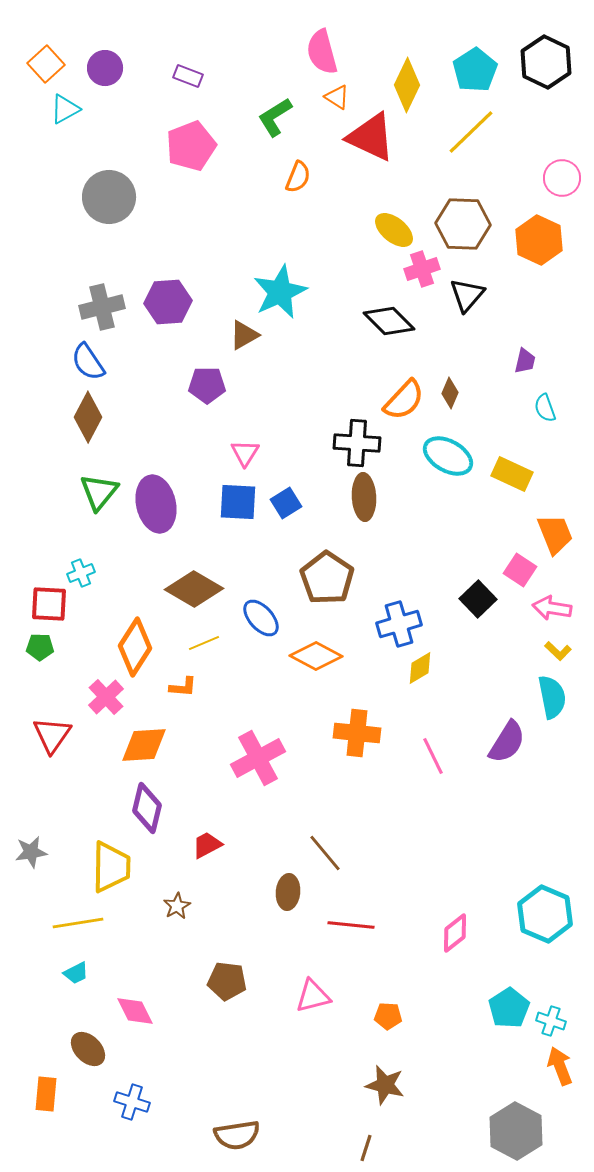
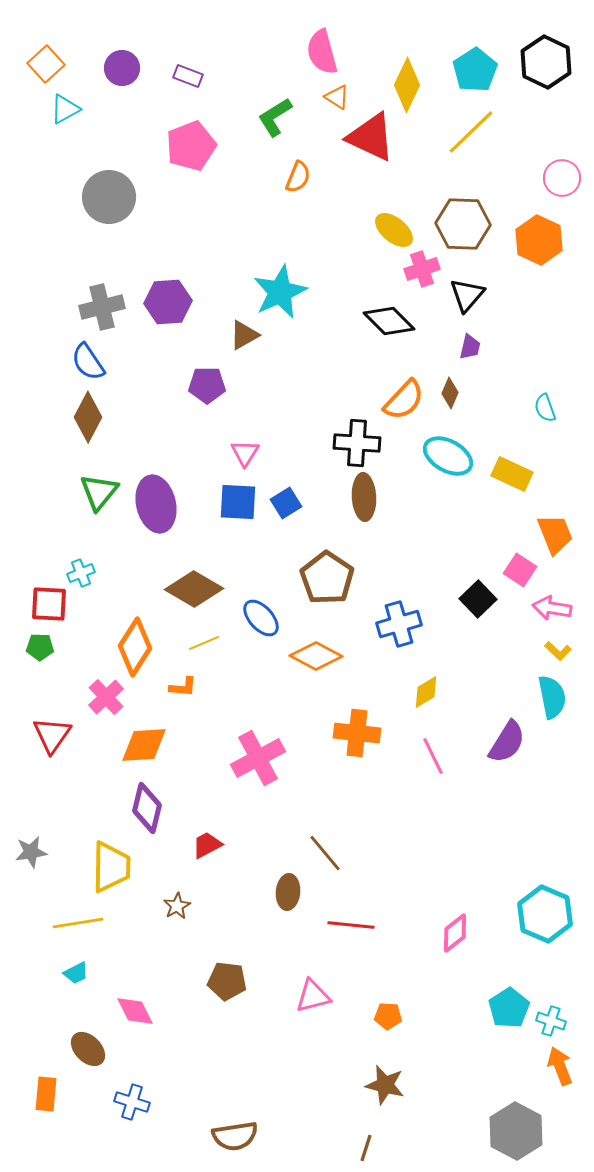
purple circle at (105, 68): moved 17 px right
purple trapezoid at (525, 361): moved 55 px left, 14 px up
yellow diamond at (420, 668): moved 6 px right, 24 px down
brown semicircle at (237, 1135): moved 2 px left, 1 px down
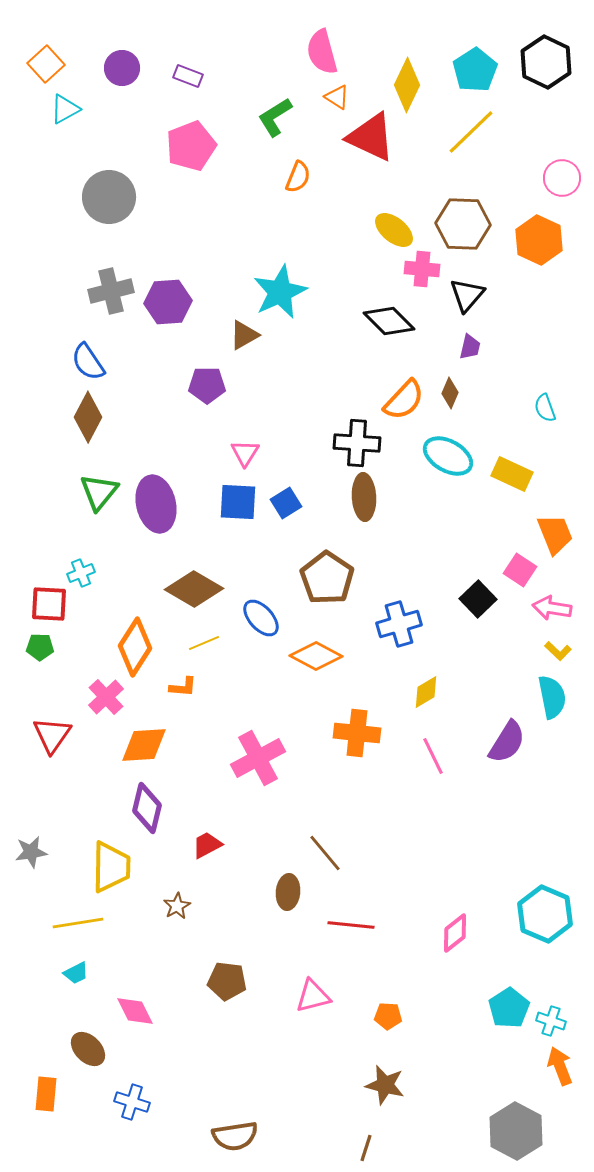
pink cross at (422, 269): rotated 24 degrees clockwise
gray cross at (102, 307): moved 9 px right, 16 px up
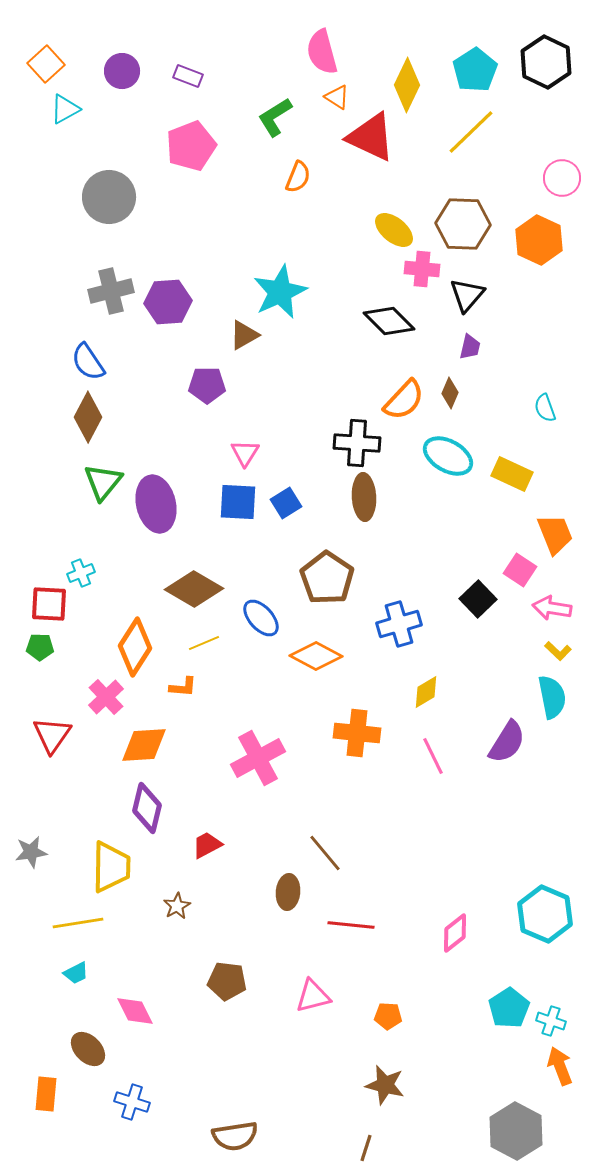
purple circle at (122, 68): moved 3 px down
green triangle at (99, 492): moved 4 px right, 10 px up
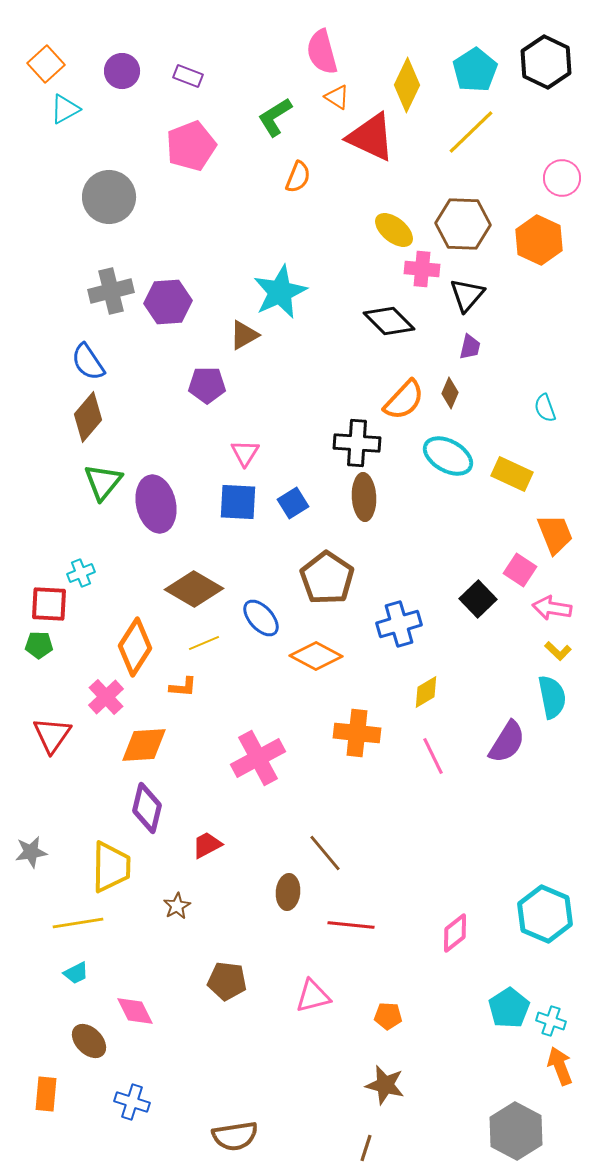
brown diamond at (88, 417): rotated 12 degrees clockwise
blue square at (286, 503): moved 7 px right
green pentagon at (40, 647): moved 1 px left, 2 px up
brown ellipse at (88, 1049): moved 1 px right, 8 px up
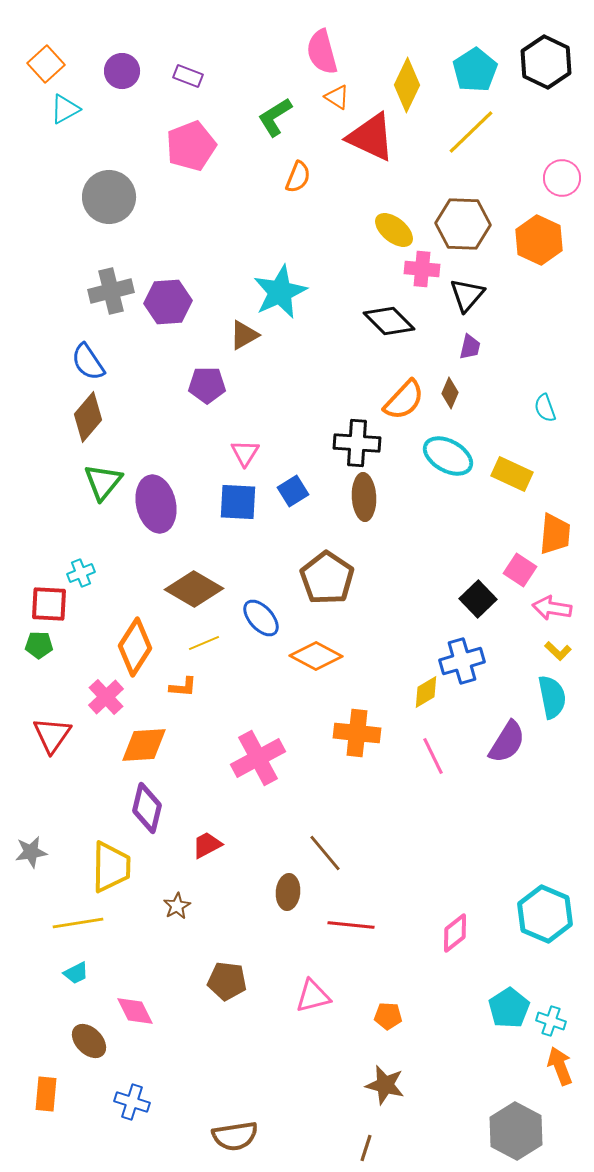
blue square at (293, 503): moved 12 px up
orange trapezoid at (555, 534): rotated 27 degrees clockwise
blue cross at (399, 624): moved 63 px right, 37 px down
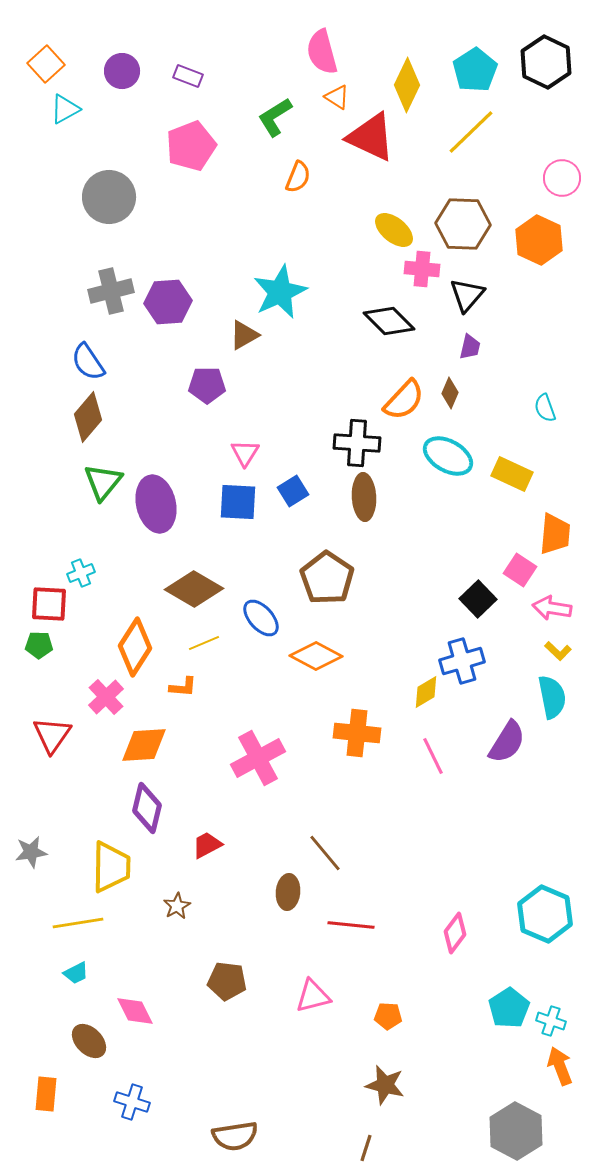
pink diamond at (455, 933): rotated 15 degrees counterclockwise
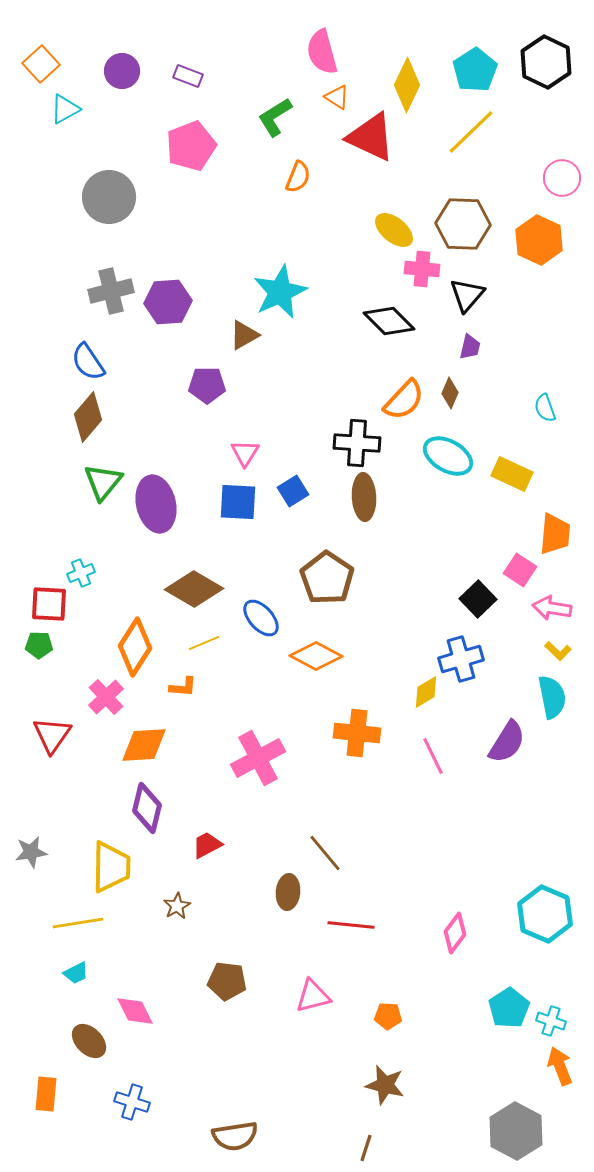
orange square at (46, 64): moved 5 px left
blue cross at (462, 661): moved 1 px left, 2 px up
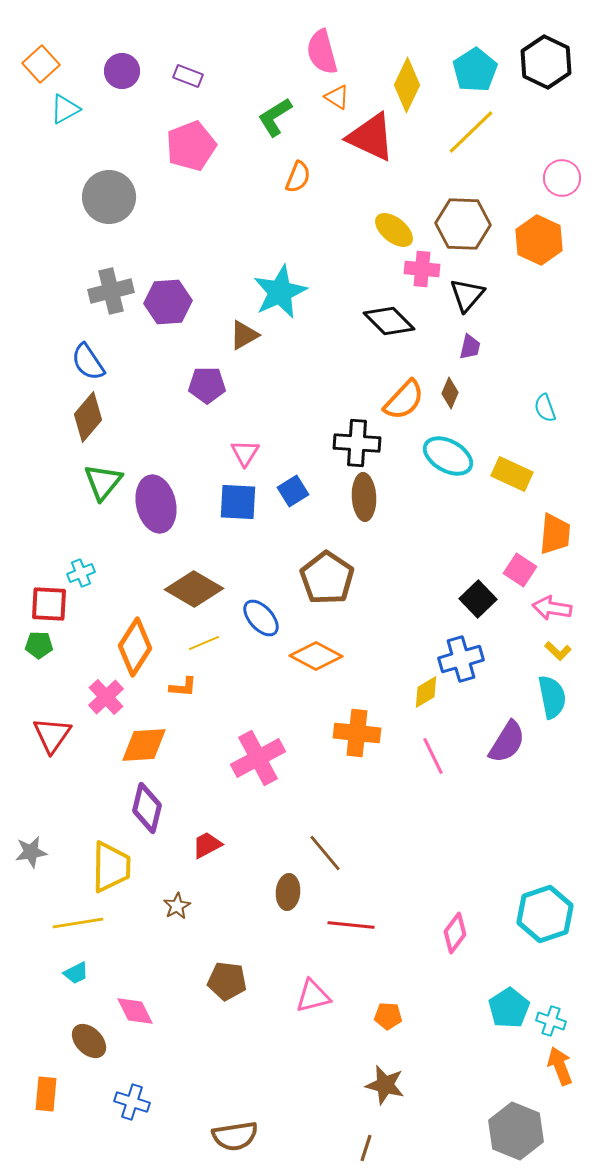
cyan hexagon at (545, 914): rotated 18 degrees clockwise
gray hexagon at (516, 1131): rotated 6 degrees counterclockwise
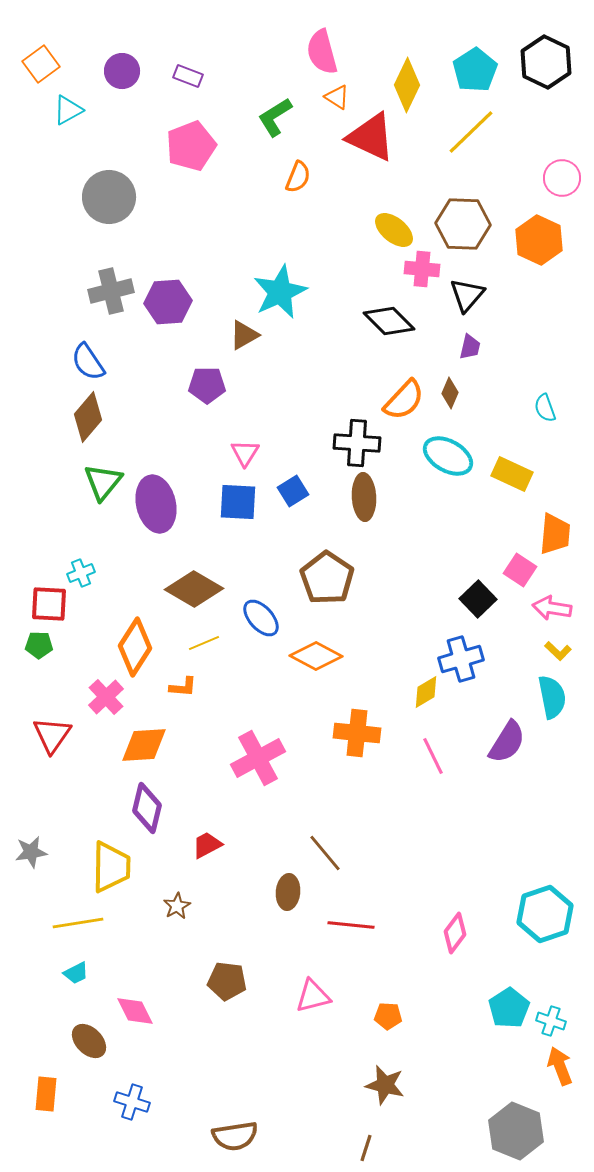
orange square at (41, 64): rotated 6 degrees clockwise
cyan triangle at (65, 109): moved 3 px right, 1 px down
